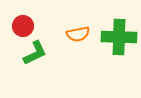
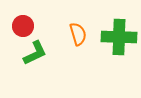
orange semicircle: rotated 95 degrees counterclockwise
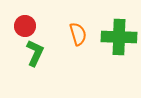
red circle: moved 2 px right
green L-shape: rotated 40 degrees counterclockwise
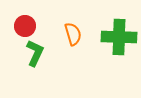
orange semicircle: moved 5 px left
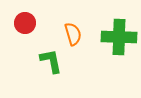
red circle: moved 3 px up
green L-shape: moved 16 px right, 8 px down; rotated 36 degrees counterclockwise
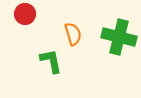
red circle: moved 9 px up
green cross: rotated 12 degrees clockwise
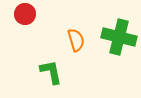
orange semicircle: moved 3 px right, 6 px down
green L-shape: moved 11 px down
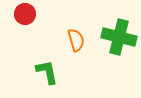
green L-shape: moved 4 px left
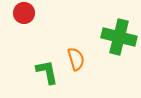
red circle: moved 1 px left, 1 px up
orange semicircle: moved 19 px down
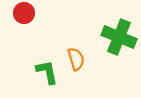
green cross: rotated 8 degrees clockwise
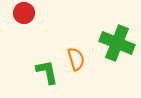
green cross: moved 2 px left, 6 px down
